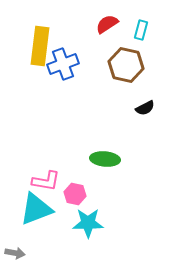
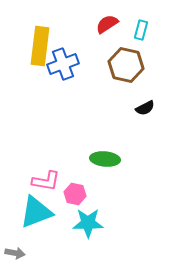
cyan triangle: moved 3 px down
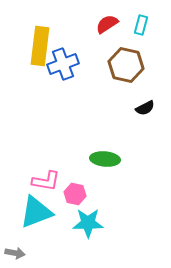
cyan rectangle: moved 5 px up
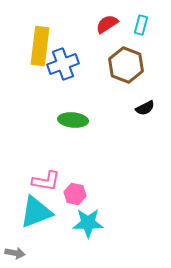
brown hexagon: rotated 8 degrees clockwise
green ellipse: moved 32 px left, 39 px up
